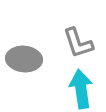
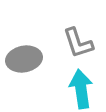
gray ellipse: rotated 16 degrees counterclockwise
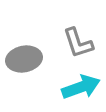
cyan arrow: moved 2 px up; rotated 78 degrees clockwise
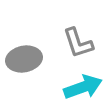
cyan arrow: moved 2 px right
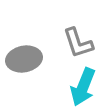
cyan arrow: rotated 132 degrees clockwise
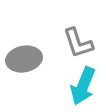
cyan arrow: moved 1 px up
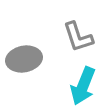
gray L-shape: moved 6 px up
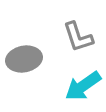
cyan arrow: rotated 33 degrees clockwise
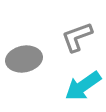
gray L-shape: moved 1 px left; rotated 88 degrees clockwise
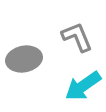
gray L-shape: rotated 88 degrees clockwise
